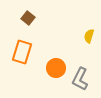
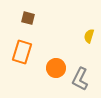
brown square: rotated 24 degrees counterclockwise
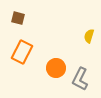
brown square: moved 10 px left
orange rectangle: rotated 10 degrees clockwise
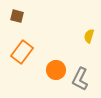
brown square: moved 1 px left, 2 px up
orange rectangle: rotated 10 degrees clockwise
orange circle: moved 2 px down
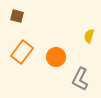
orange circle: moved 13 px up
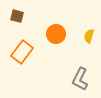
orange circle: moved 23 px up
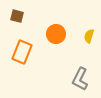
orange rectangle: rotated 15 degrees counterclockwise
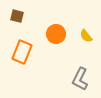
yellow semicircle: moved 3 px left; rotated 56 degrees counterclockwise
